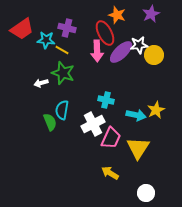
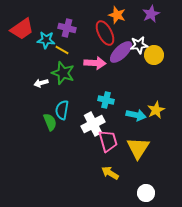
pink arrow: moved 2 px left, 12 px down; rotated 85 degrees counterclockwise
pink trapezoid: moved 3 px left, 3 px down; rotated 40 degrees counterclockwise
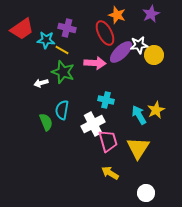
green star: moved 1 px up
cyan arrow: moved 3 px right; rotated 132 degrees counterclockwise
green semicircle: moved 4 px left
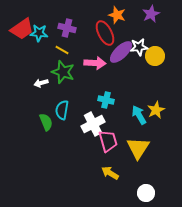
cyan star: moved 7 px left, 7 px up
white star: moved 2 px down
yellow circle: moved 1 px right, 1 px down
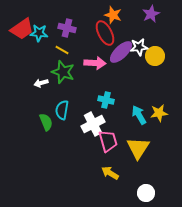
orange star: moved 4 px left
yellow star: moved 3 px right, 3 px down; rotated 18 degrees clockwise
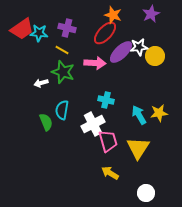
red ellipse: rotated 70 degrees clockwise
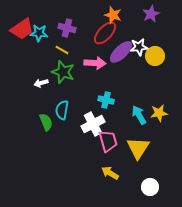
white circle: moved 4 px right, 6 px up
